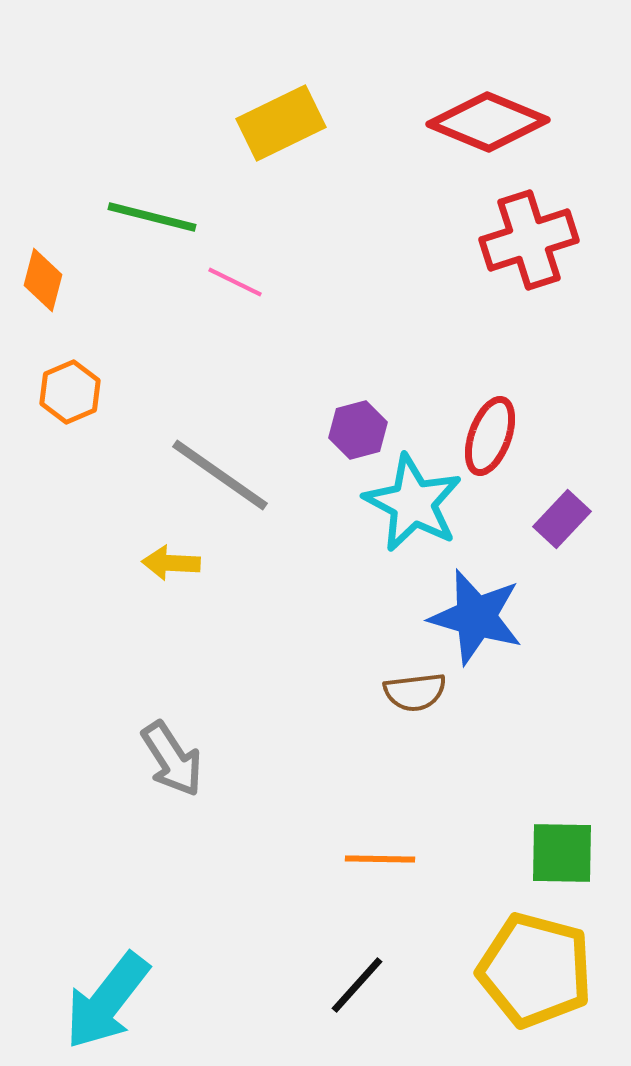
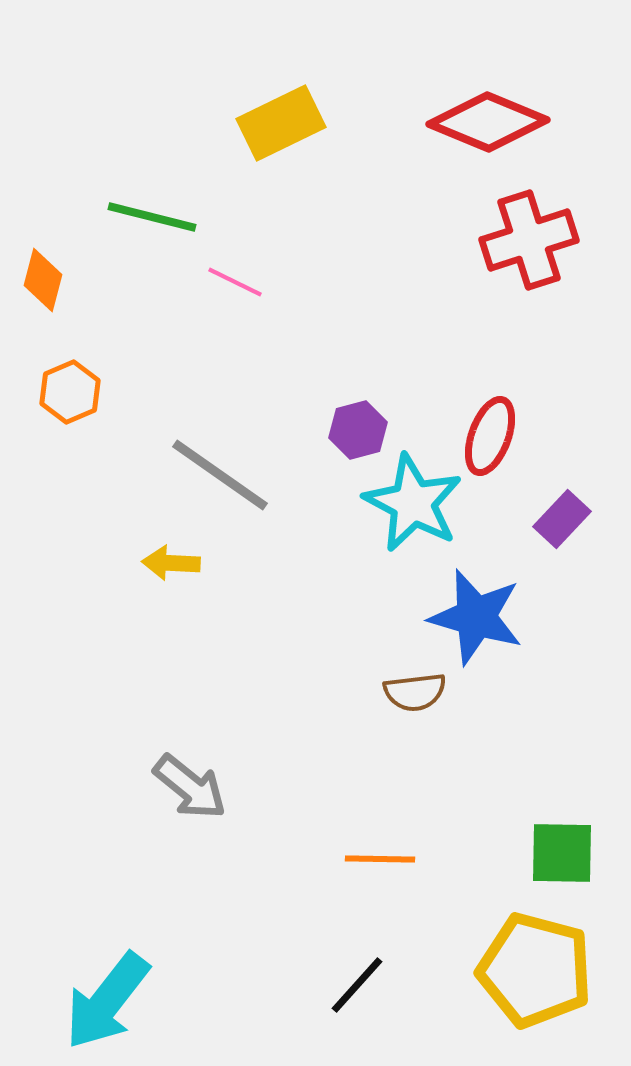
gray arrow: moved 18 px right, 28 px down; rotated 18 degrees counterclockwise
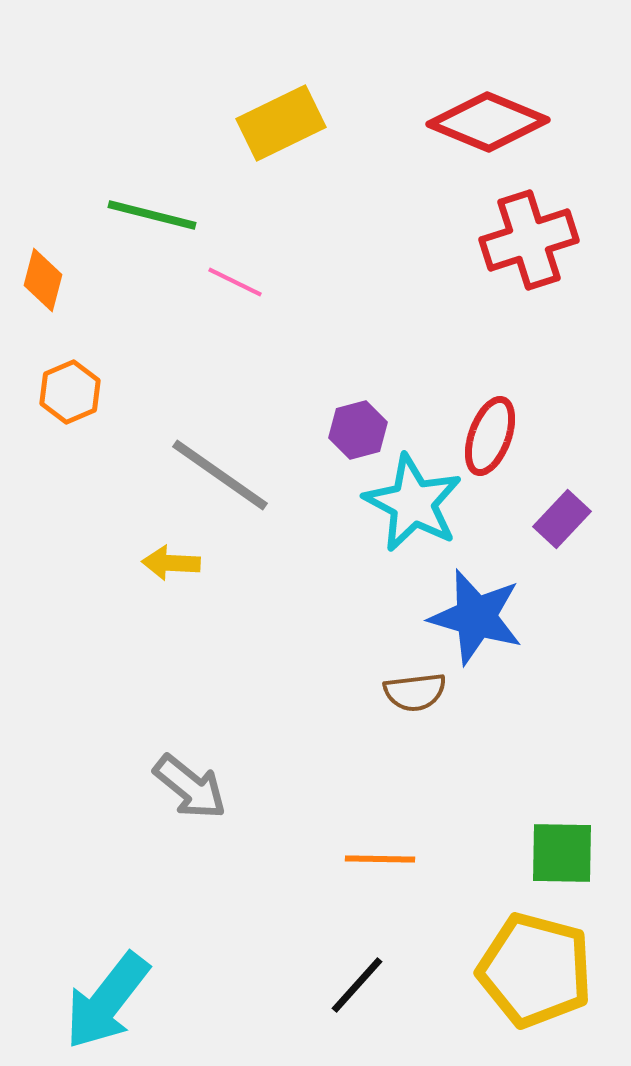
green line: moved 2 px up
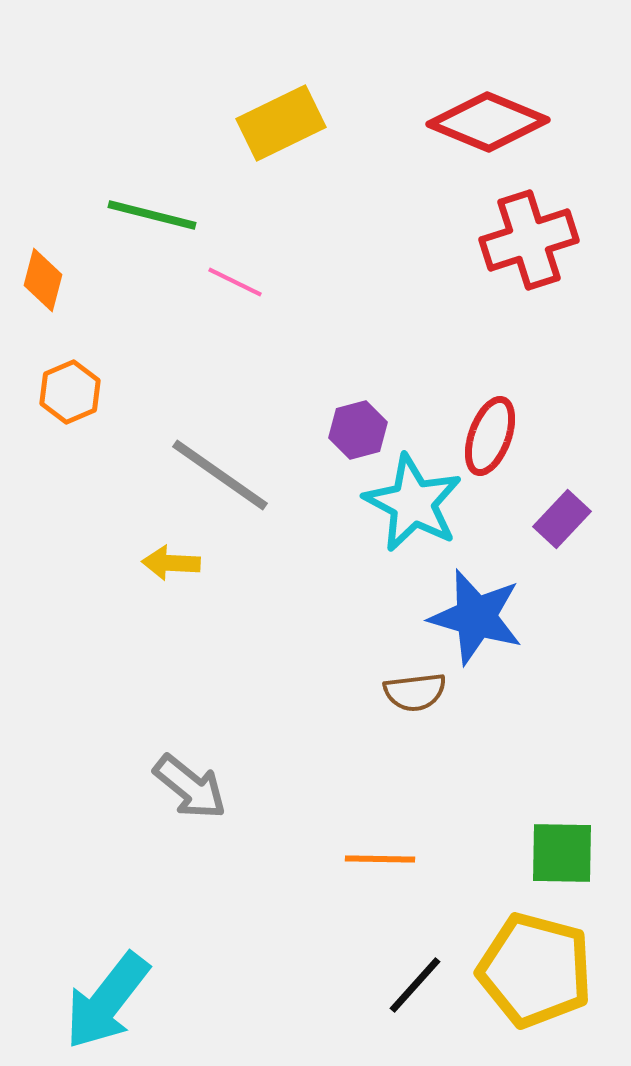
black line: moved 58 px right
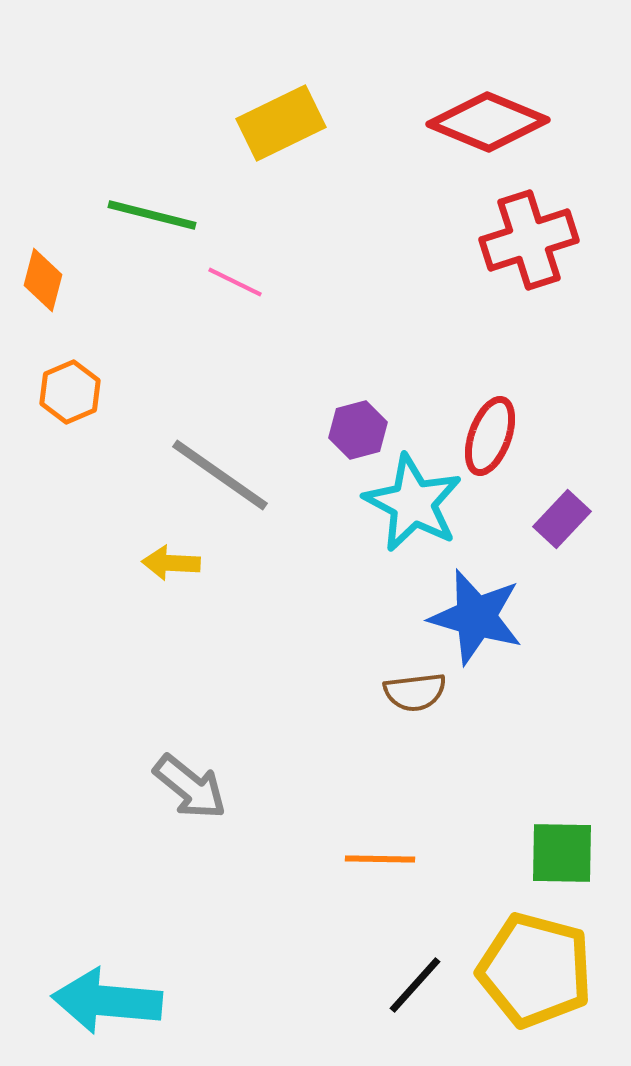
cyan arrow: rotated 57 degrees clockwise
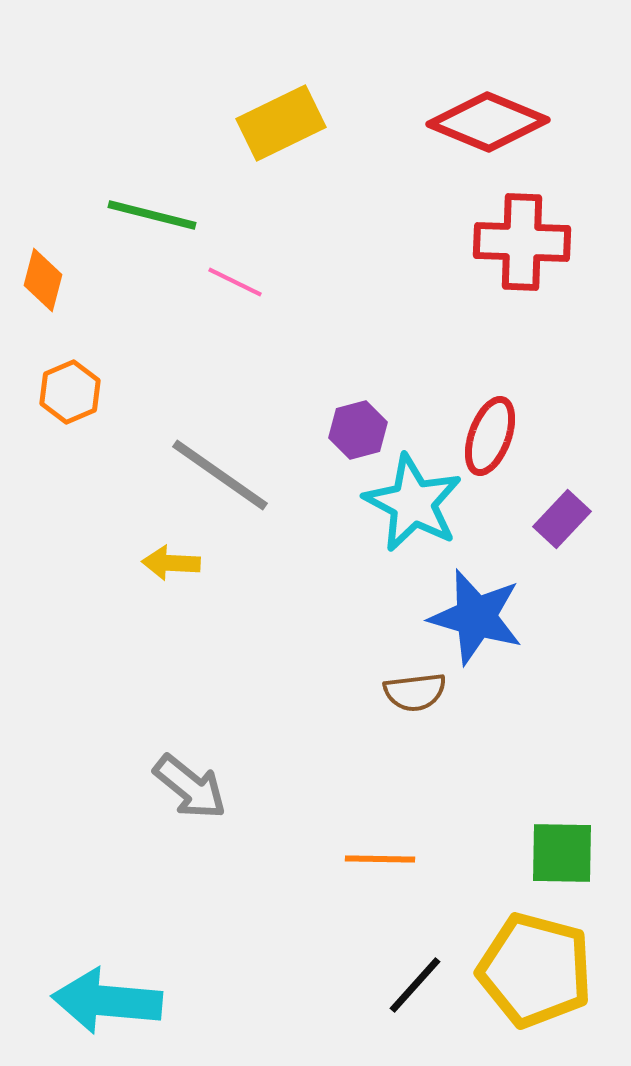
red cross: moved 7 px left, 2 px down; rotated 20 degrees clockwise
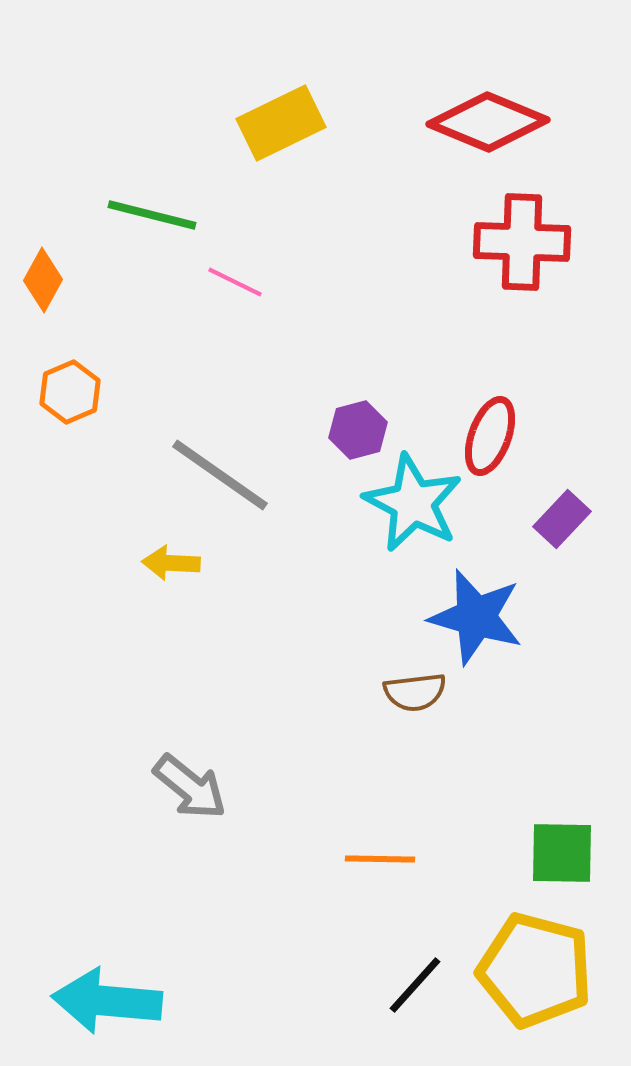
orange diamond: rotated 14 degrees clockwise
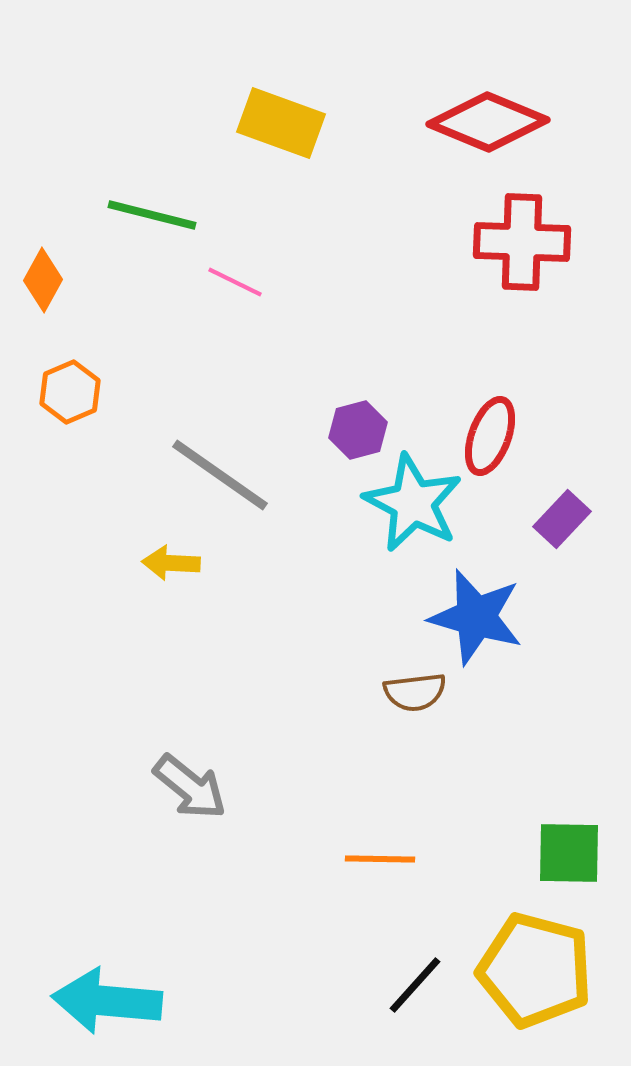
yellow rectangle: rotated 46 degrees clockwise
green square: moved 7 px right
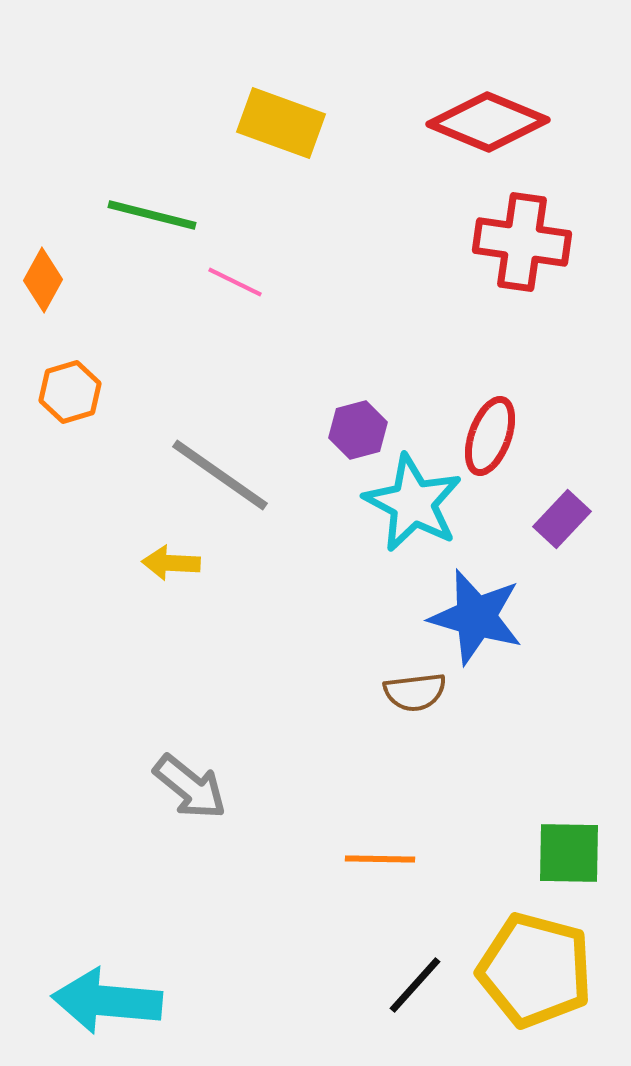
red cross: rotated 6 degrees clockwise
orange hexagon: rotated 6 degrees clockwise
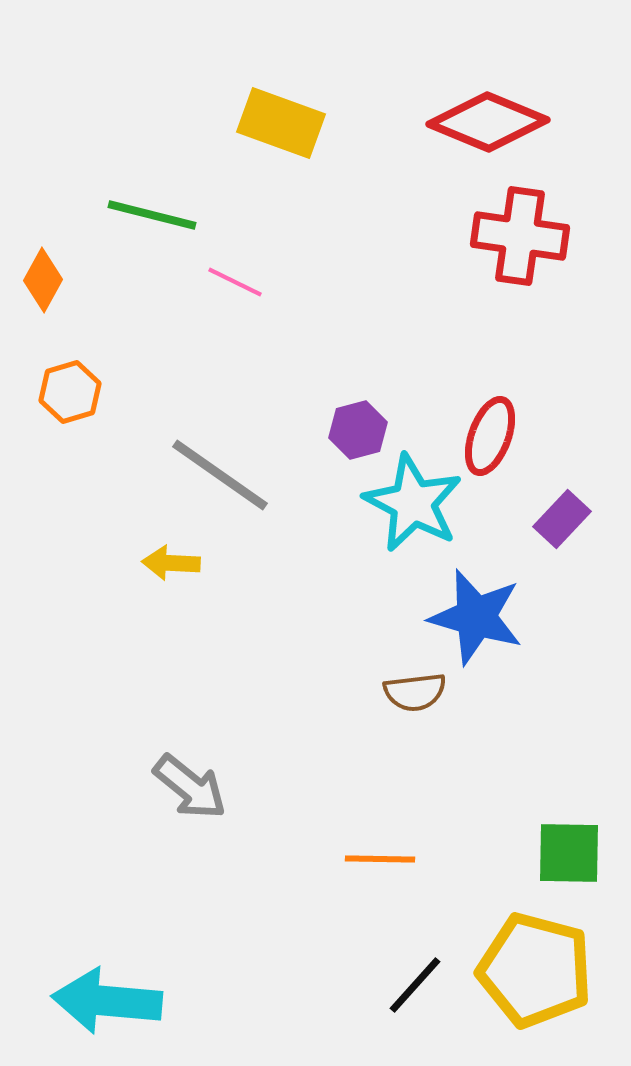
red cross: moved 2 px left, 6 px up
